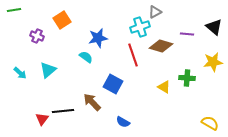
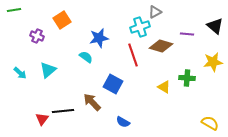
black triangle: moved 1 px right, 1 px up
blue star: moved 1 px right
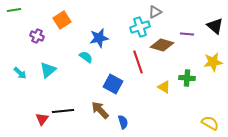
brown diamond: moved 1 px right, 1 px up
red line: moved 5 px right, 7 px down
brown arrow: moved 8 px right, 8 px down
blue semicircle: rotated 136 degrees counterclockwise
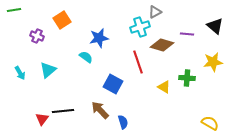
cyan arrow: rotated 16 degrees clockwise
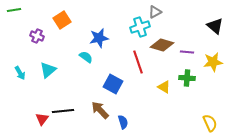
purple line: moved 18 px down
yellow semicircle: rotated 36 degrees clockwise
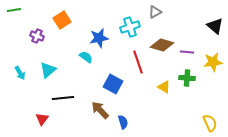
cyan cross: moved 10 px left
black line: moved 13 px up
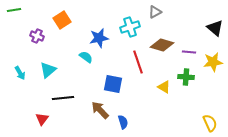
black triangle: moved 2 px down
purple line: moved 2 px right
green cross: moved 1 px left, 1 px up
blue square: rotated 18 degrees counterclockwise
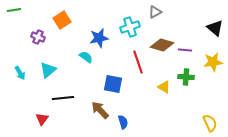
purple cross: moved 1 px right, 1 px down
purple line: moved 4 px left, 2 px up
